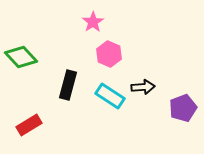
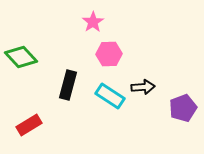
pink hexagon: rotated 25 degrees counterclockwise
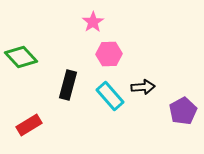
cyan rectangle: rotated 16 degrees clockwise
purple pentagon: moved 3 px down; rotated 8 degrees counterclockwise
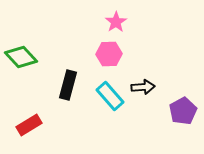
pink star: moved 23 px right
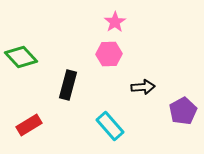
pink star: moved 1 px left
cyan rectangle: moved 30 px down
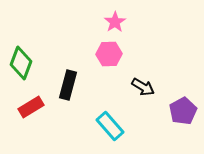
green diamond: moved 6 px down; rotated 64 degrees clockwise
black arrow: rotated 35 degrees clockwise
red rectangle: moved 2 px right, 18 px up
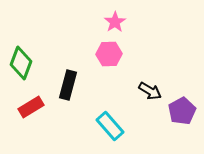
black arrow: moved 7 px right, 4 px down
purple pentagon: moved 1 px left
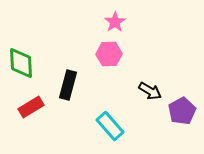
green diamond: rotated 24 degrees counterclockwise
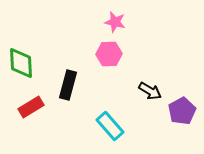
pink star: rotated 25 degrees counterclockwise
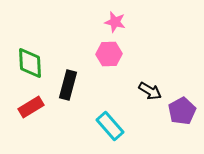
green diamond: moved 9 px right
